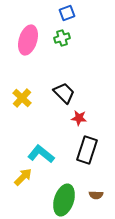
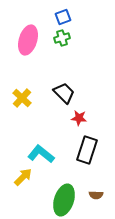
blue square: moved 4 px left, 4 px down
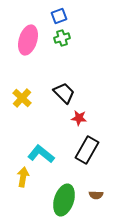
blue square: moved 4 px left, 1 px up
black rectangle: rotated 12 degrees clockwise
yellow arrow: rotated 36 degrees counterclockwise
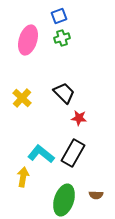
black rectangle: moved 14 px left, 3 px down
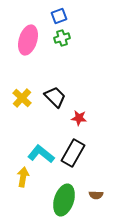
black trapezoid: moved 9 px left, 4 px down
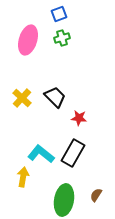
blue square: moved 2 px up
brown semicircle: rotated 120 degrees clockwise
green ellipse: rotated 8 degrees counterclockwise
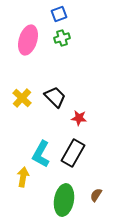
cyan L-shape: rotated 100 degrees counterclockwise
